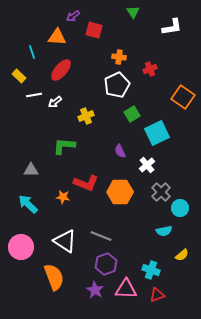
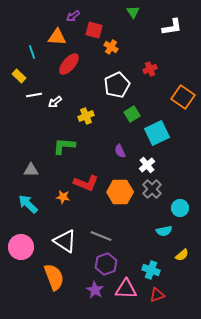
orange cross: moved 8 px left, 10 px up; rotated 24 degrees clockwise
red ellipse: moved 8 px right, 6 px up
gray cross: moved 9 px left, 3 px up
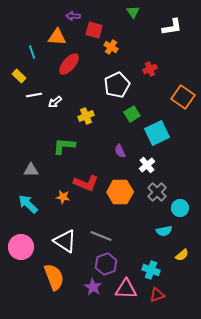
purple arrow: rotated 40 degrees clockwise
gray cross: moved 5 px right, 3 px down
purple star: moved 2 px left, 3 px up
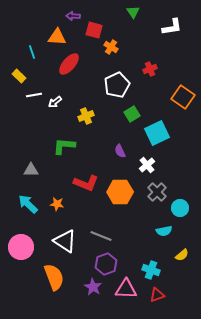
orange star: moved 6 px left, 7 px down
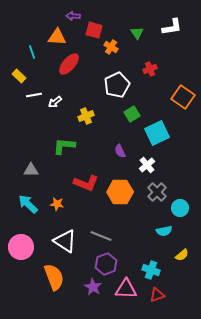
green triangle: moved 4 px right, 21 px down
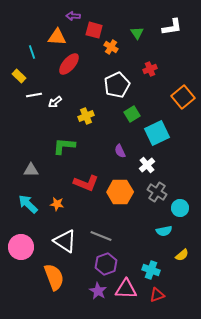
orange square: rotated 15 degrees clockwise
gray cross: rotated 12 degrees counterclockwise
purple star: moved 5 px right, 4 px down
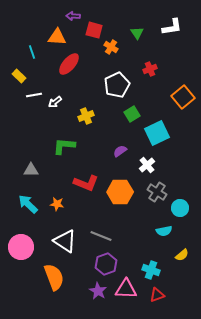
purple semicircle: rotated 80 degrees clockwise
